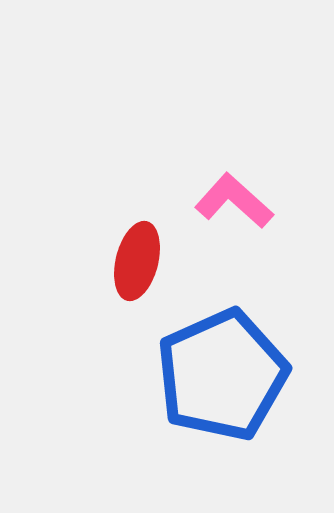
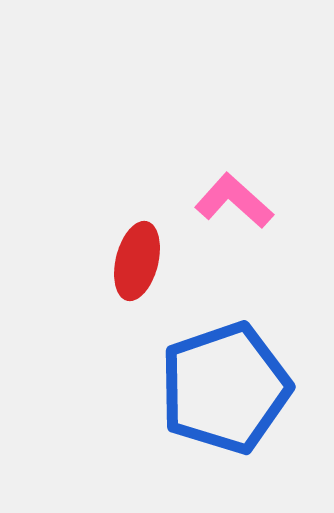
blue pentagon: moved 3 px right, 13 px down; rotated 5 degrees clockwise
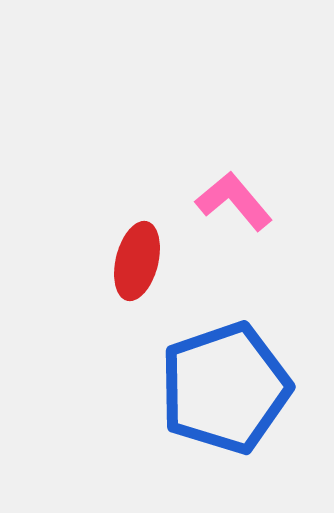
pink L-shape: rotated 8 degrees clockwise
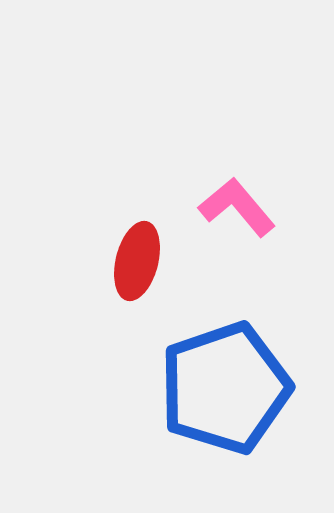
pink L-shape: moved 3 px right, 6 px down
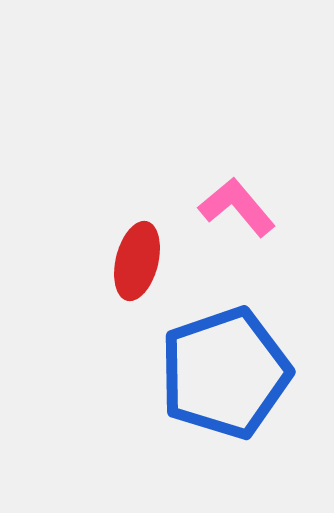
blue pentagon: moved 15 px up
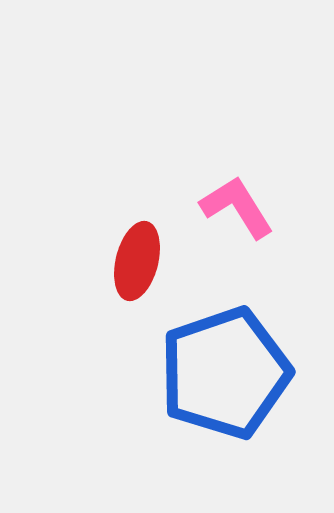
pink L-shape: rotated 8 degrees clockwise
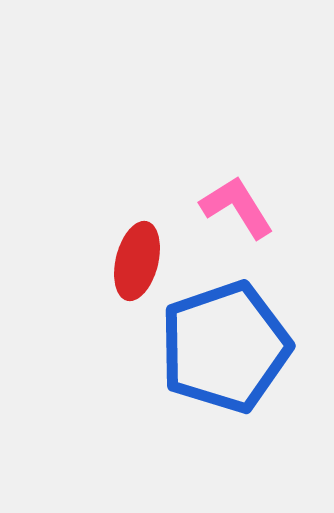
blue pentagon: moved 26 px up
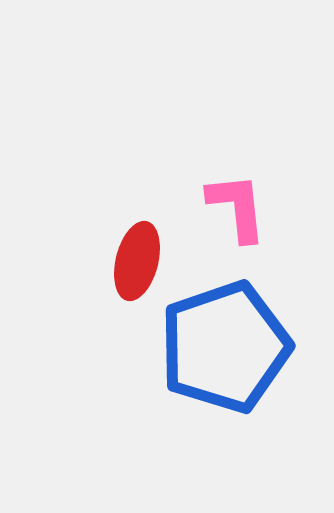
pink L-shape: rotated 26 degrees clockwise
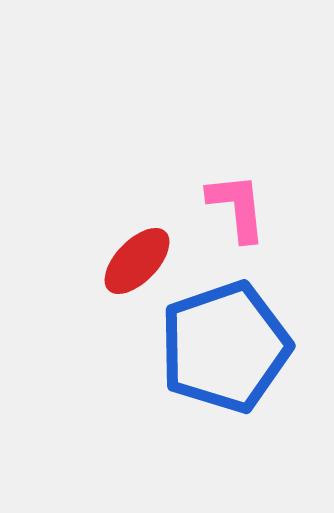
red ellipse: rotated 30 degrees clockwise
